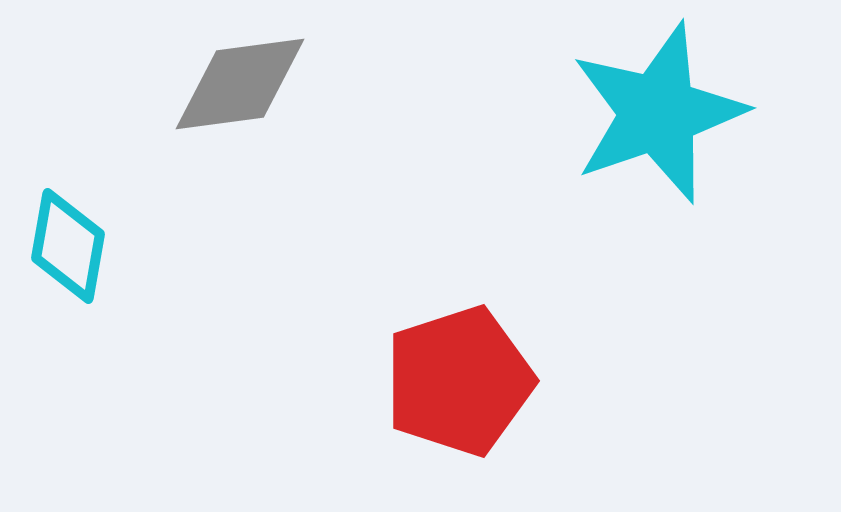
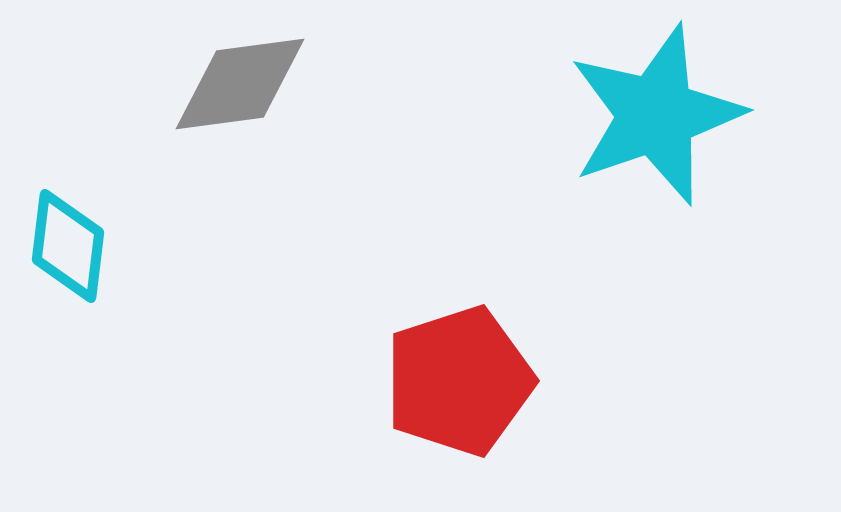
cyan star: moved 2 px left, 2 px down
cyan diamond: rotated 3 degrees counterclockwise
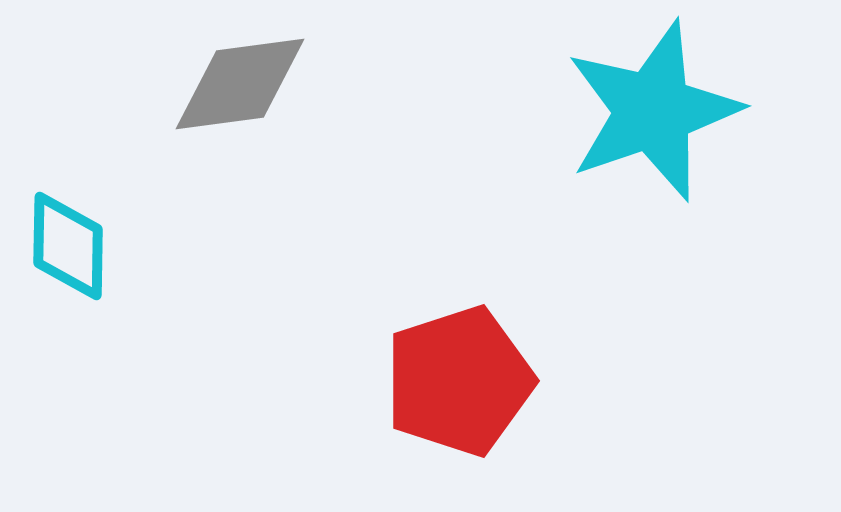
cyan star: moved 3 px left, 4 px up
cyan diamond: rotated 6 degrees counterclockwise
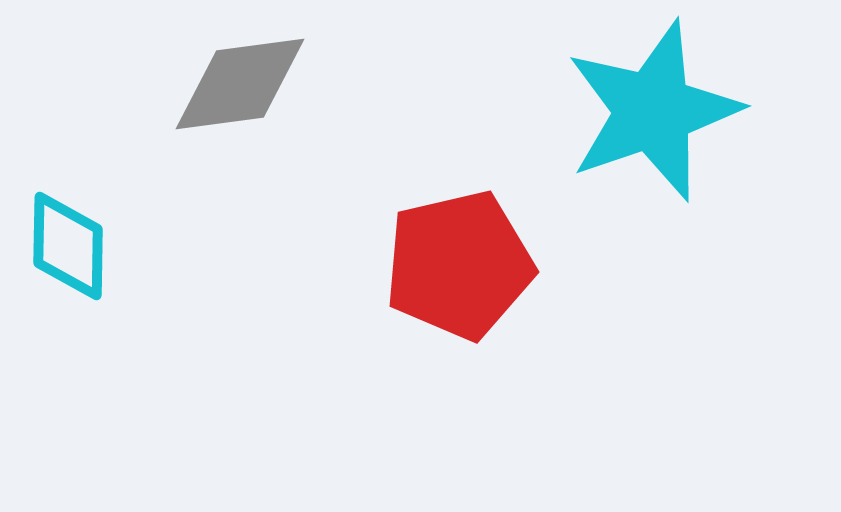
red pentagon: moved 116 px up; rotated 5 degrees clockwise
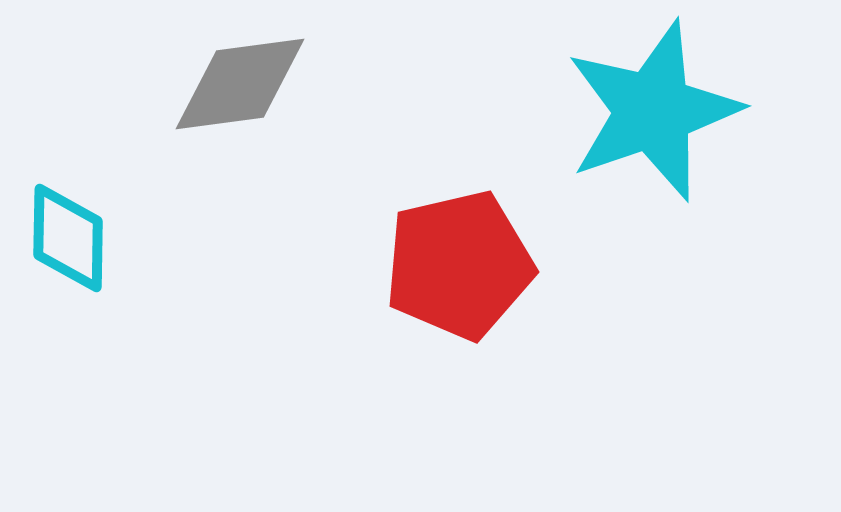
cyan diamond: moved 8 px up
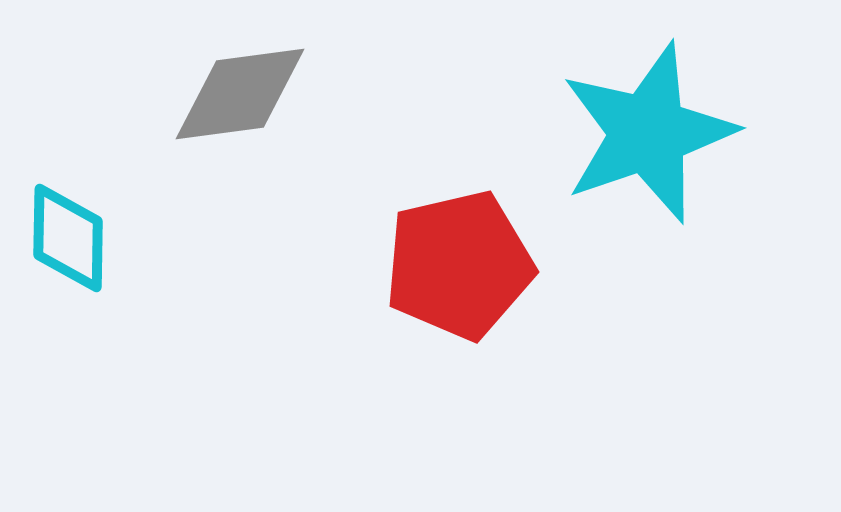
gray diamond: moved 10 px down
cyan star: moved 5 px left, 22 px down
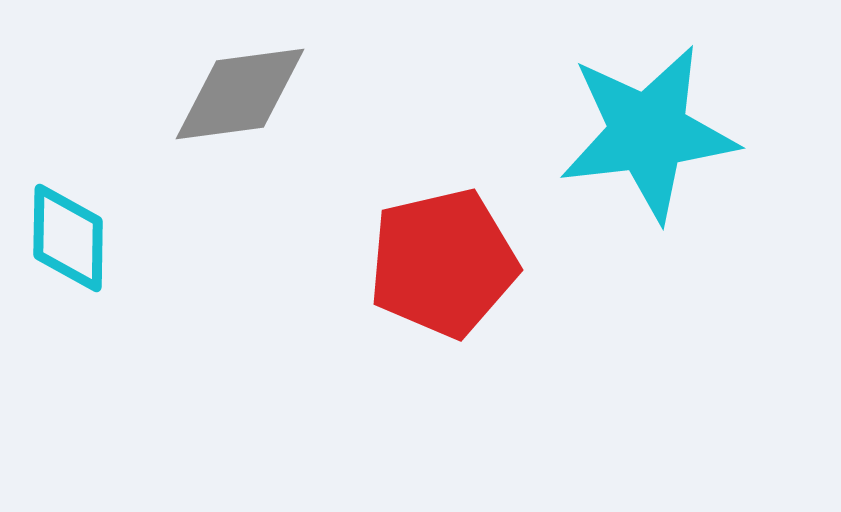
cyan star: rotated 12 degrees clockwise
red pentagon: moved 16 px left, 2 px up
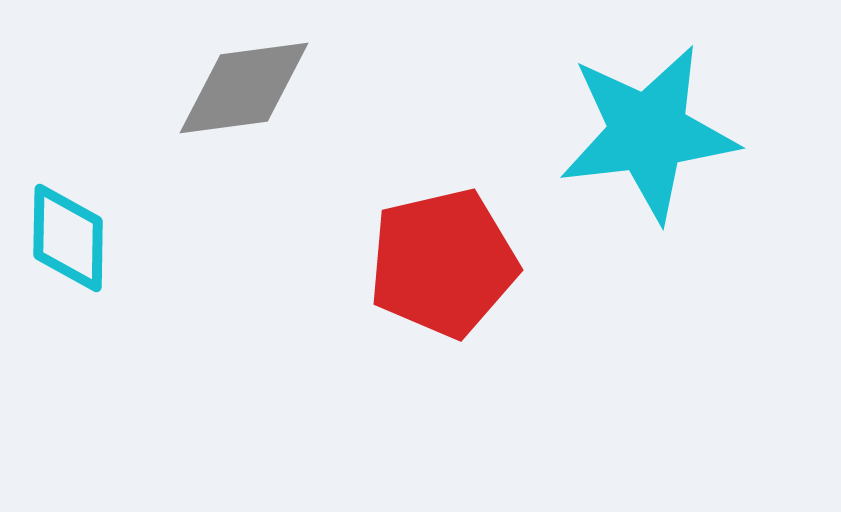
gray diamond: moved 4 px right, 6 px up
